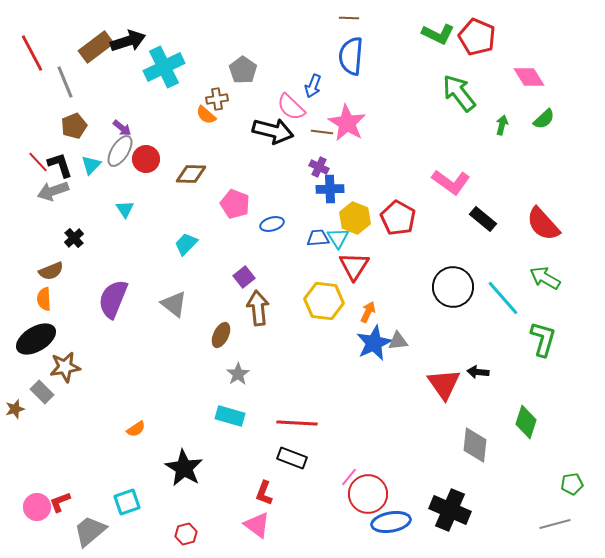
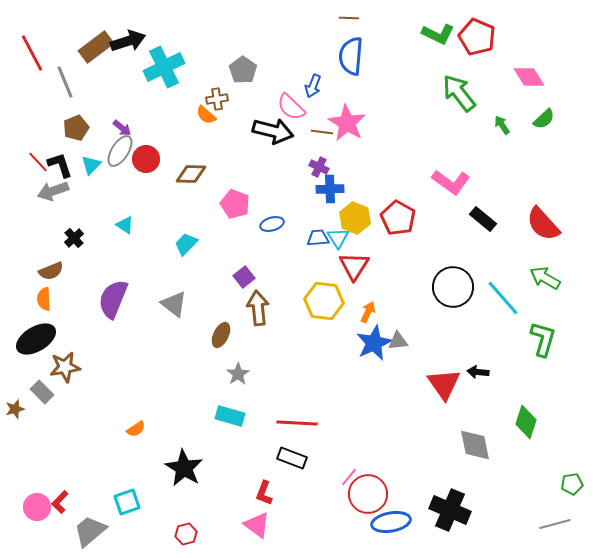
green arrow at (502, 125): rotated 48 degrees counterclockwise
brown pentagon at (74, 126): moved 2 px right, 2 px down
cyan triangle at (125, 209): moved 16 px down; rotated 24 degrees counterclockwise
gray diamond at (475, 445): rotated 18 degrees counterclockwise
red L-shape at (60, 502): rotated 25 degrees counterclockwise
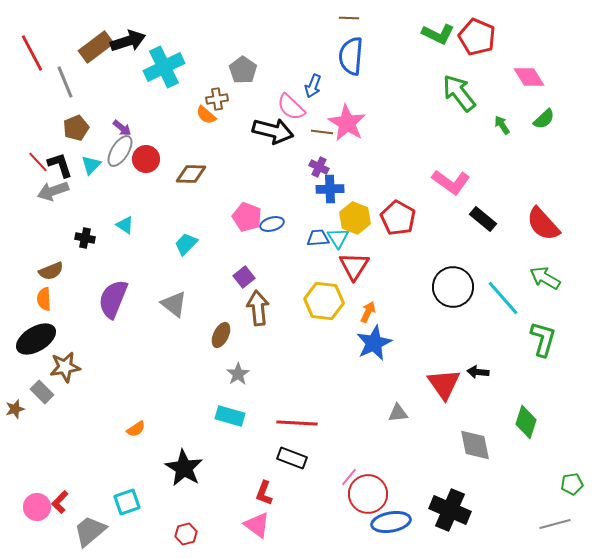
pink pentagon at (235, 204): moved 12 px right, 13 px down
black cross at (74, 238): moved 11 px right; rotated 36 degrees counterclockwise
gray triangle at (398, 341): moved 72 px down
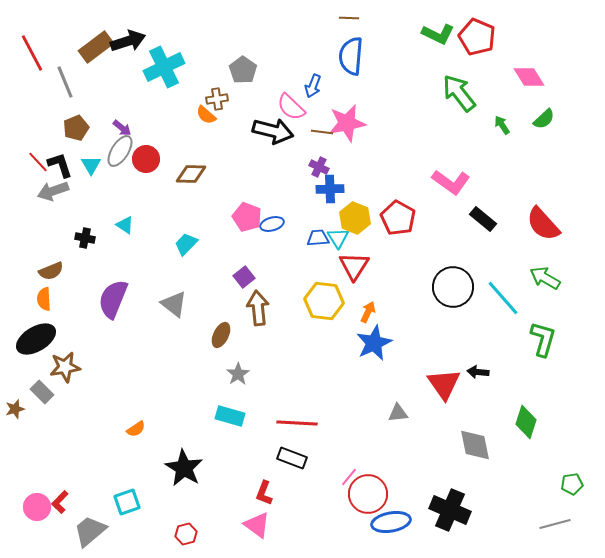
pink star at (347, 123): rotated 30 degrees clockwise
cyan triangle at (91, 165): rotated 15 degrees counterclockwise
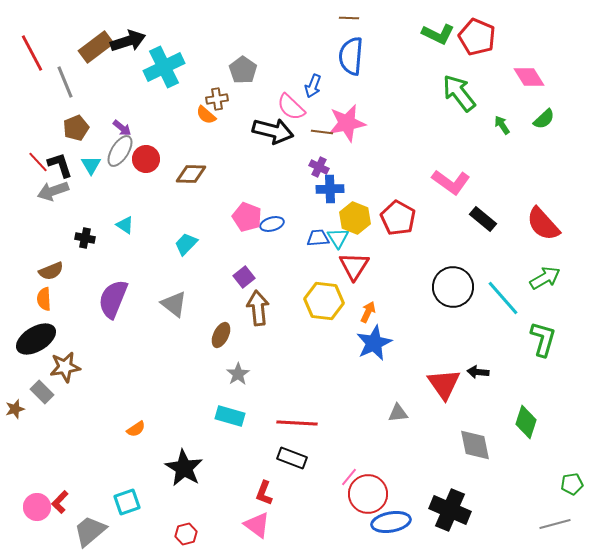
green arrow at (545, 278): rotated 120 degrees clockwise
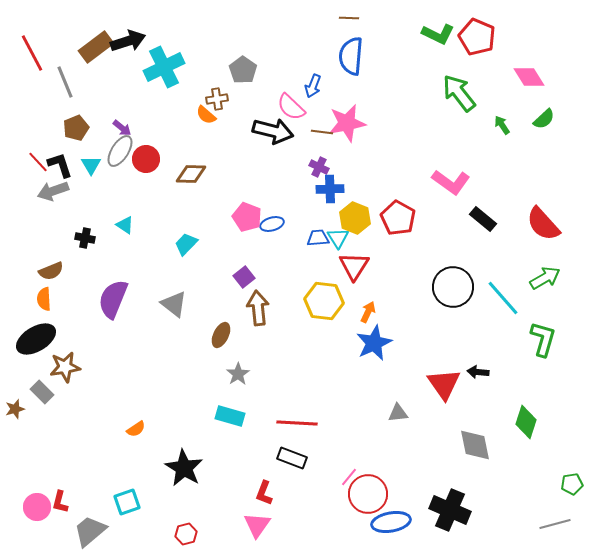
red L-shape at (60, 502): rotated 30 degrees counterclockwise
pink triangle at (257, 525): rotated 28 degrees clockwise
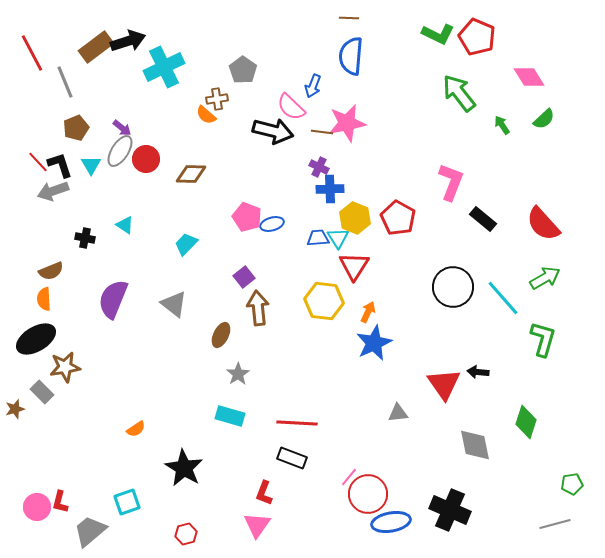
pink L-shape at (451, 182): rotated 105 degrees counterclockwise
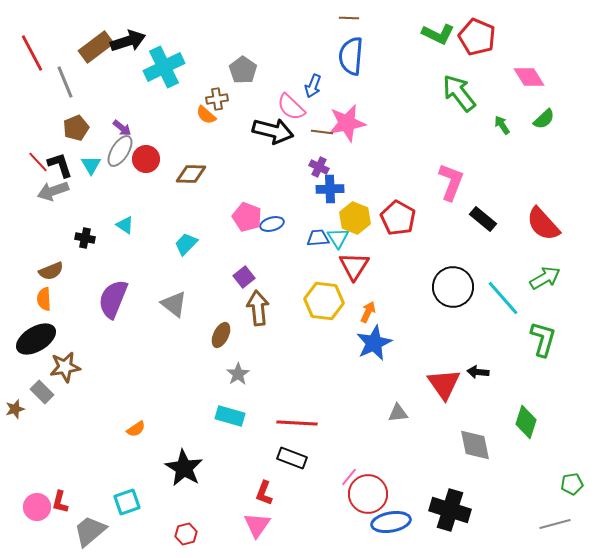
black cross at (450, 510): rotated 6 degrees counterclockwise
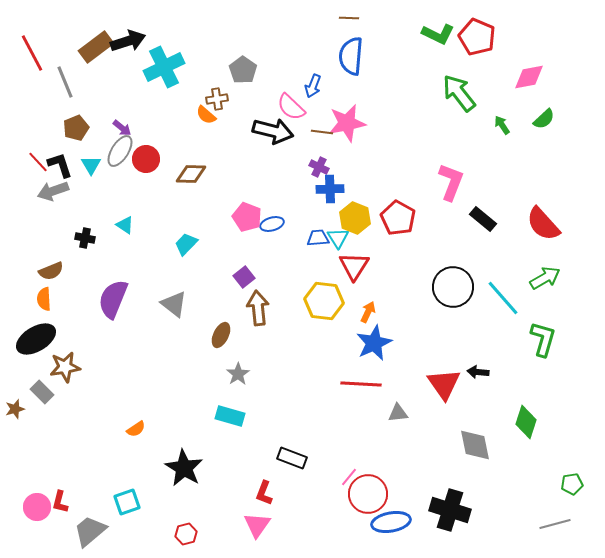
pink diamond at (529, 77): rotated 68 degrees counterclockwise
red line at (297, 423): moved 64 px right, 39 px up
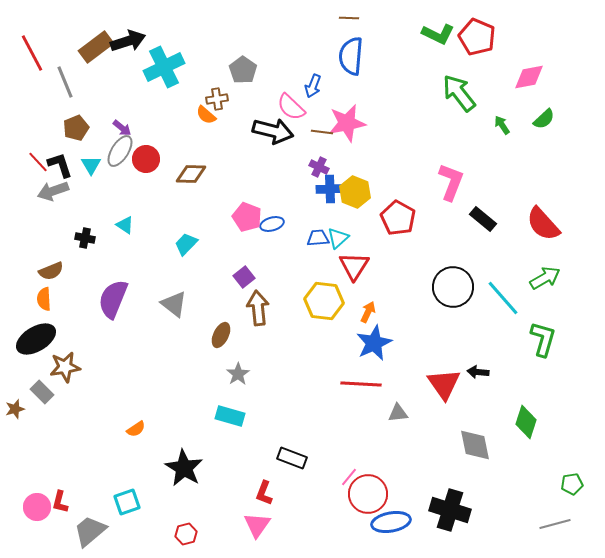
yellow hexagon at (355, 218): moved 26 px up
cyan triangle at (338, 238): rotated 20 degrees clockwise
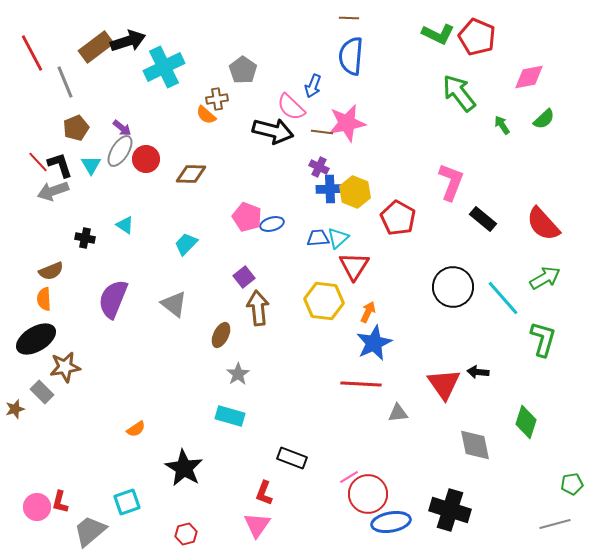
pink line at (349, 477): rotated 18 degrees clockwise
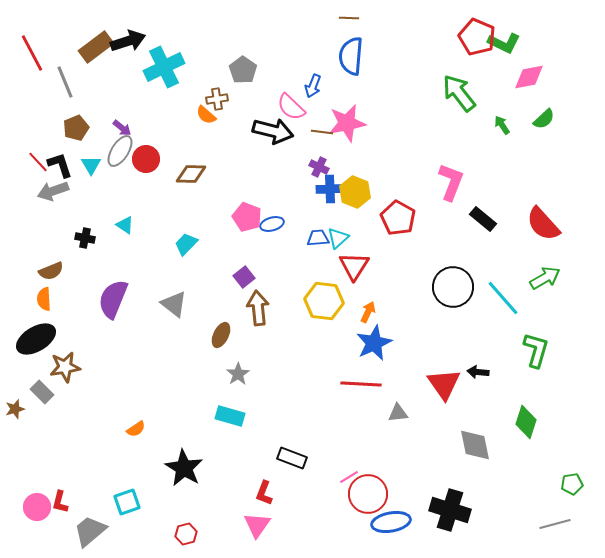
green L-shape at (438, 34): moved 66 px right, 9 px down
green L-shape at (543, 339): moved 7 px left, 11 px down
